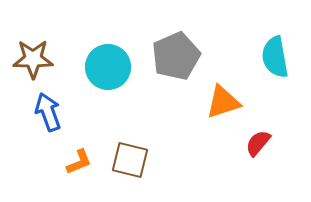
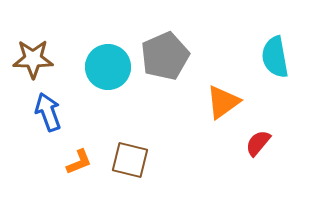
gray pentagon: moved 11 px left
orange triangle: rotated 18 degrees counterclockwise
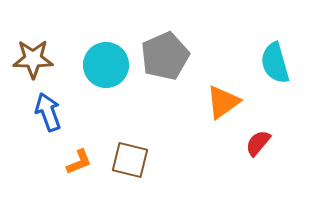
cyan semicircle: moved 6 px down; rotated 6 degrees counterclockwise
cyan circle: moved 2 px left, 2 px up
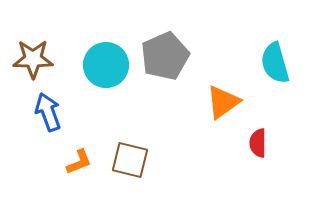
red semicircle: rotated 40 degrees counterclockwise
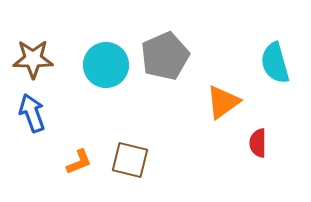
blue arrow: moved 16 px left, 1 px down
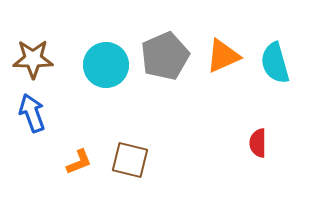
orange triangle: moved 46 px up; rotated 12 degrees clockwise
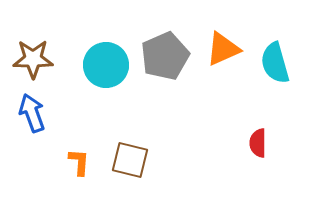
orange triangle: moved 7 px up
orange L-shape: rotated 64 degrees counterclockwise
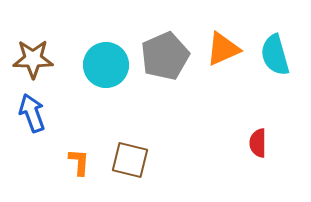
cyan semicircle: moved 8 px up
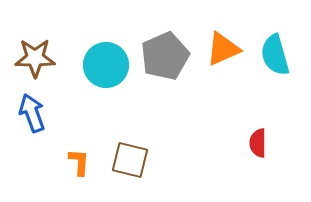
brown star: moved 2 px right, 1 px up
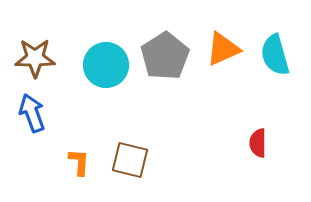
gray pentagon: rotated 9 degrees counterclockwise
